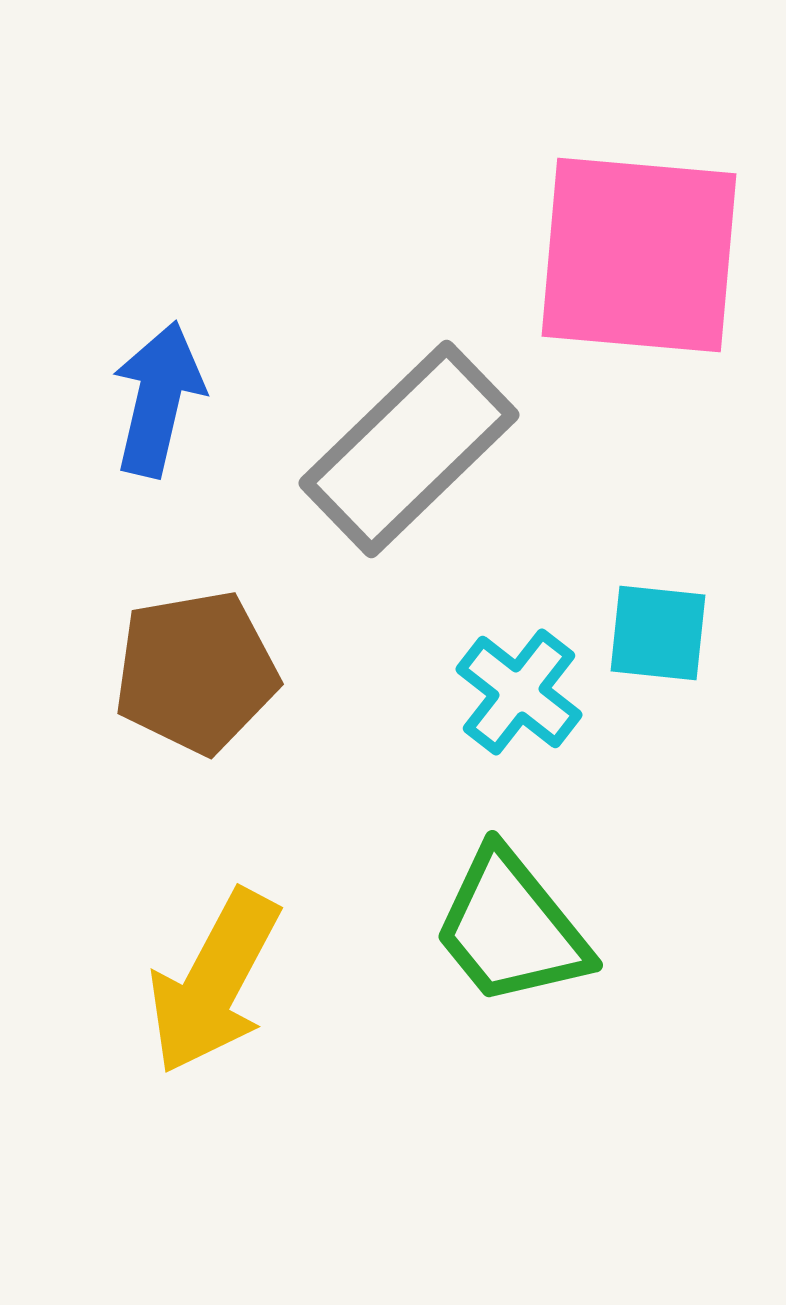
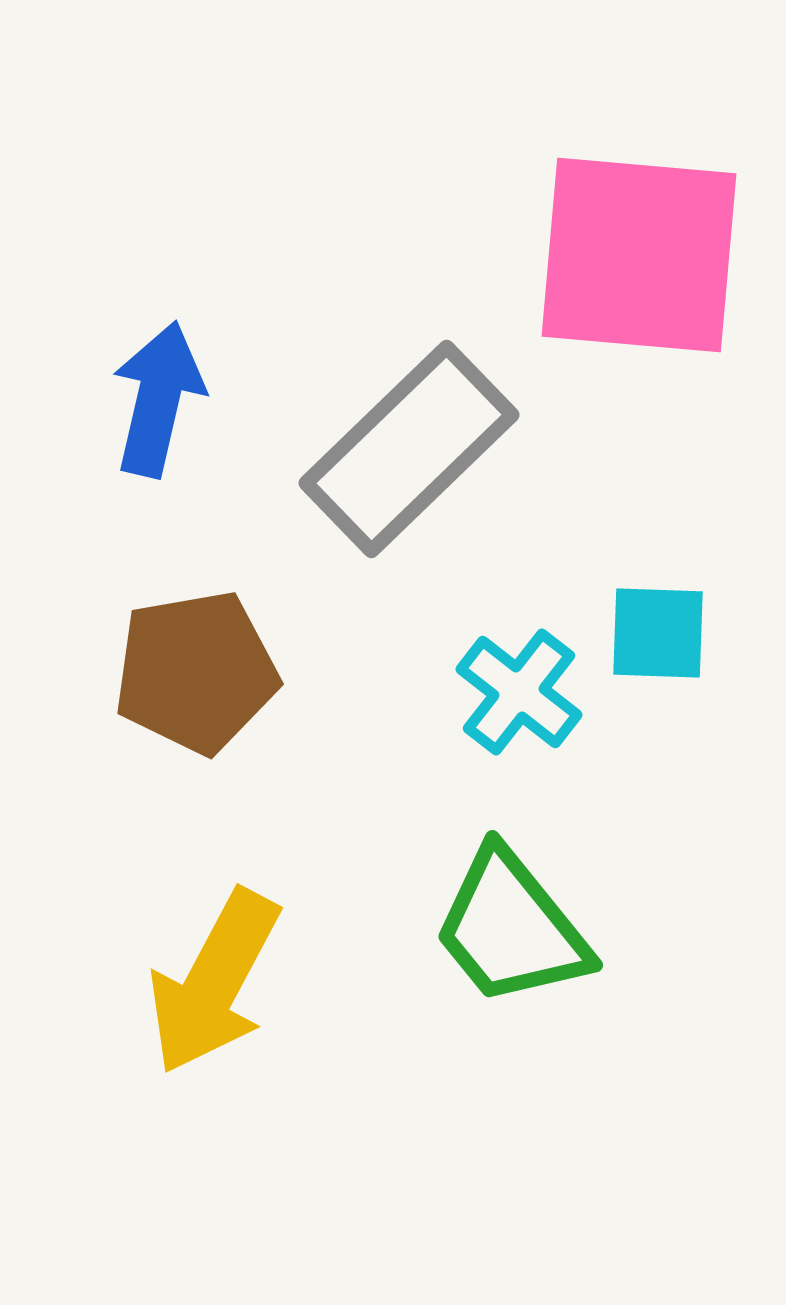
cyan square: rotated 4 degrees counterclockwise
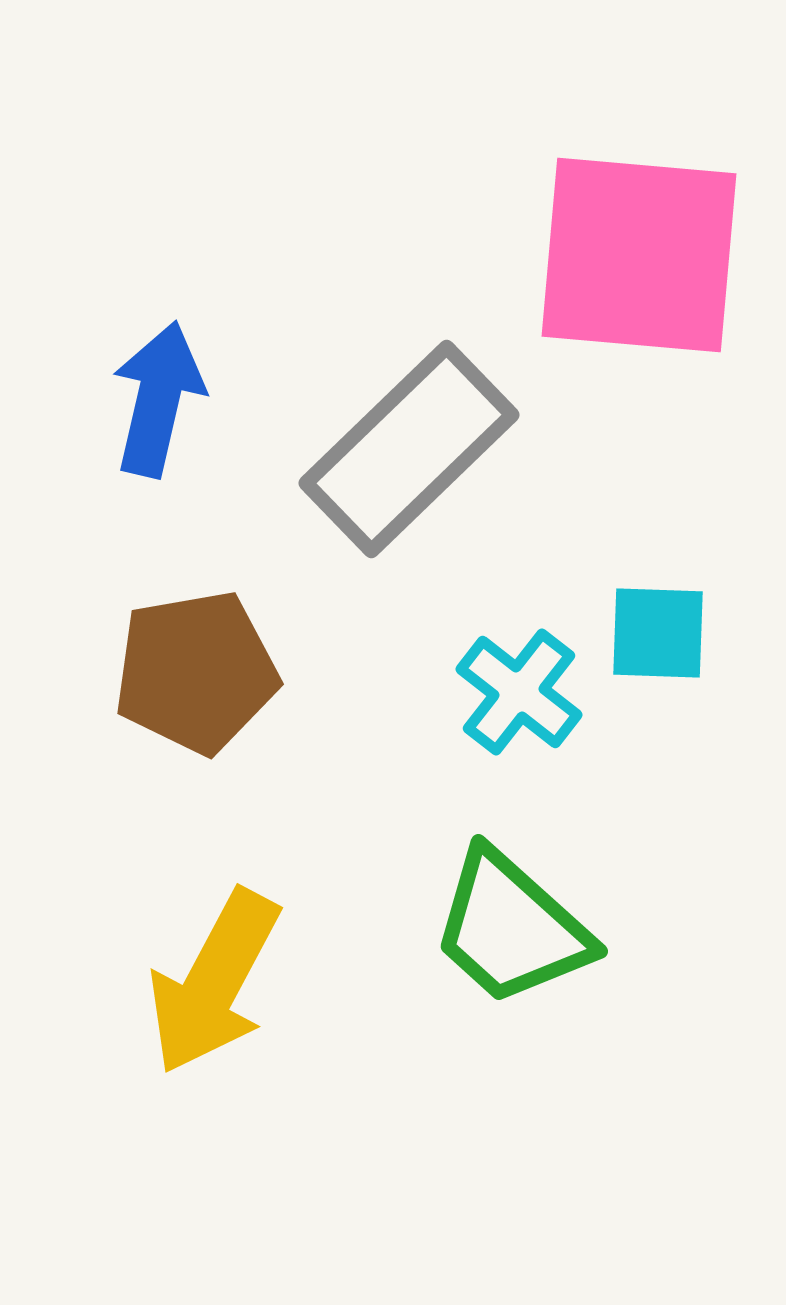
green trapezoid: rotated 9 degrees counterclockwise
